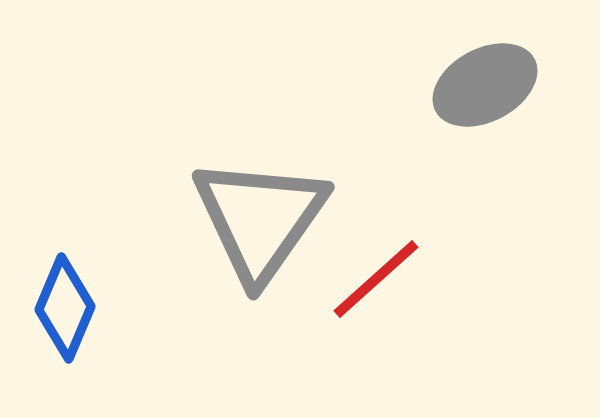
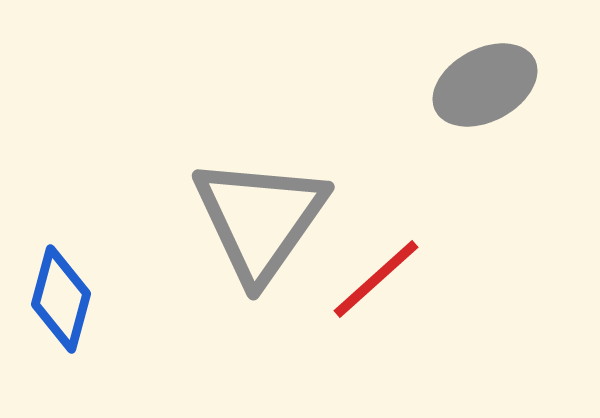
blue diamond: moved 4 px left, 9 px up; rotated 8 degrees counterclockwise
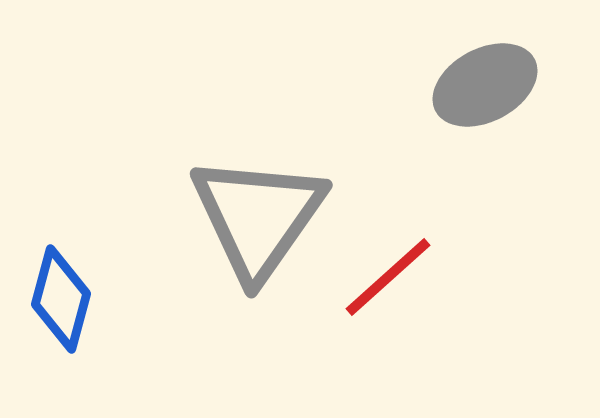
gray triangle: moved 2 px left, 2 px up
red line: moved 12 px right, 2 px up
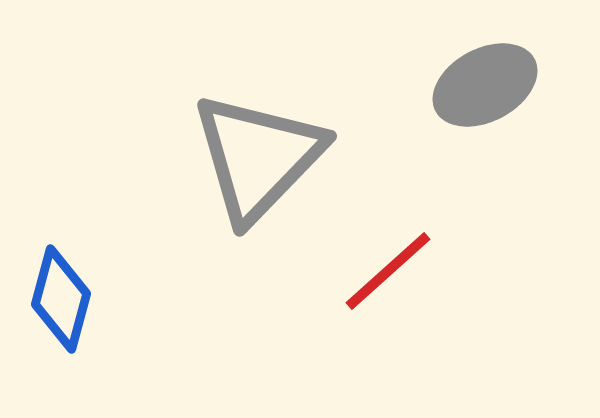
gray triangle: moved 60 px up; rotated 9 degrees clockwise
red line: moved 6 px up
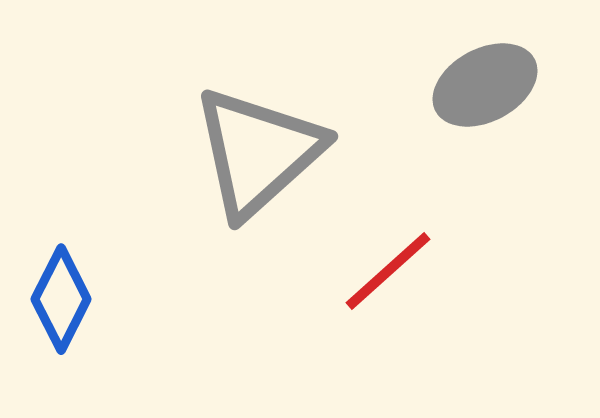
gray triangle: moved 5 px up; rotated 4 degrees clockwise
blue diamond: rotated 12 degrees clockwise
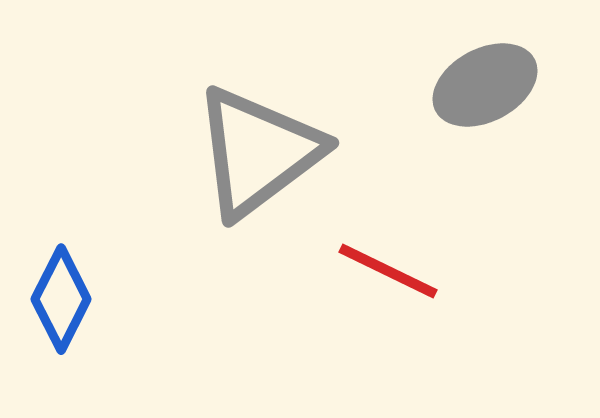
gray triangle: rotated 5 degrees clockwise
red line: rotated 68 degrees clockwise
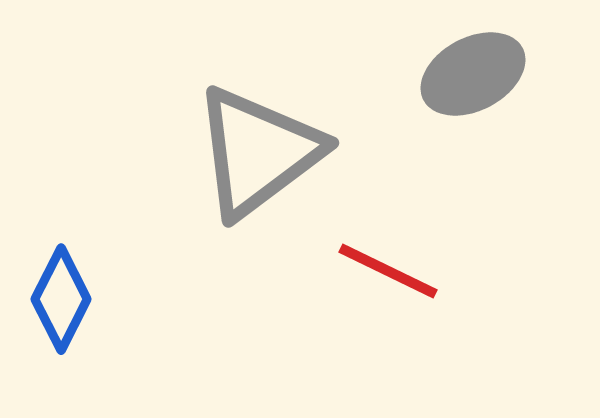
gray ellipse: moved 12 px left, 11 px up
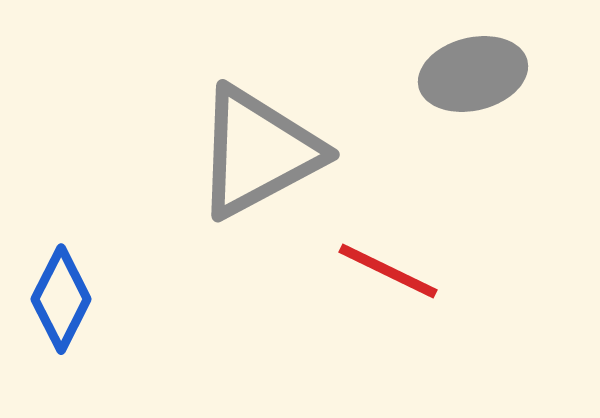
gray ellipse: rotated 14 degrees clockwise
gray triangle: rotated 9 degrees clockwise
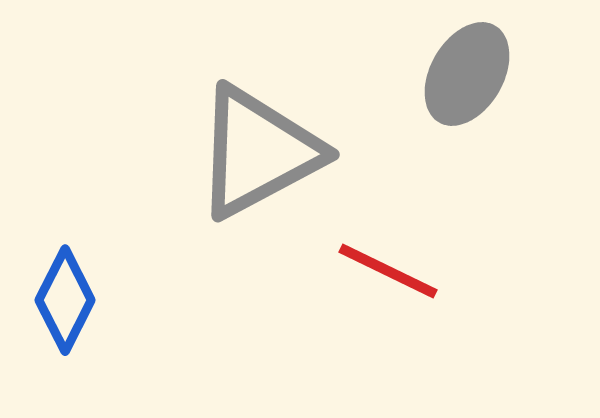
gray ellipse: moved 6 px left; rotated 46 degrees counterclockwise
blue diamond: moved 4 px right, 1 px down
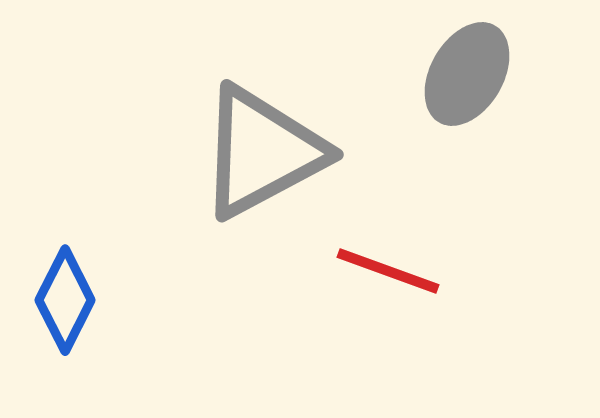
gray triangle: moved 4 px right
red line: rotated 6 degrees counterclockwise
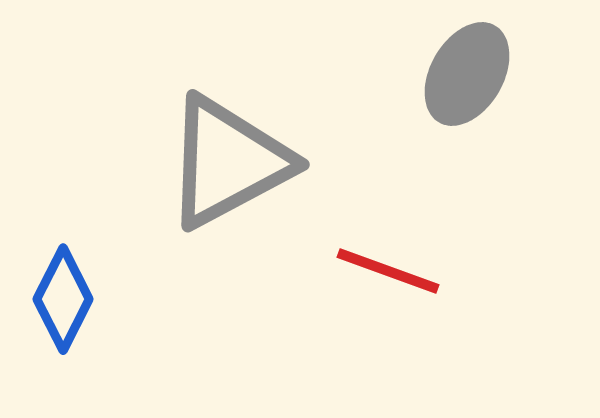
gray triangle: moved 34 px left, 10 px down
blue diamond: moved 2 px left, 1 px up
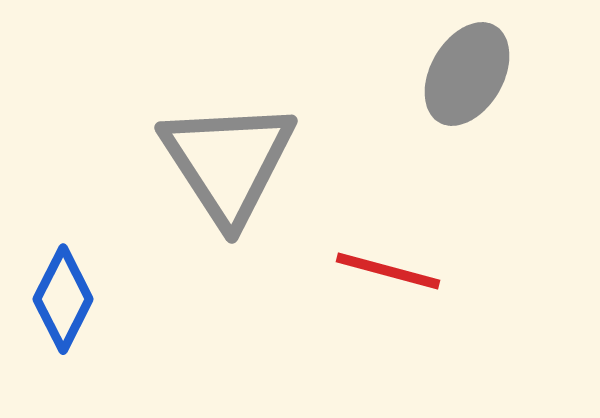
gray triangle: rotated 35 degrees counterclockwise
red line: rotated 5 degrees counterclockwise
